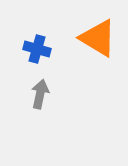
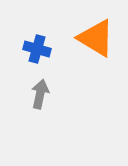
orange triangle: moved 2 px left
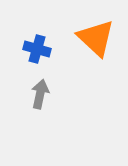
orange triangle: rotated 12 degrees clockwise
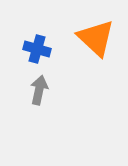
gray arrow: moved 1 px left, 4 px up
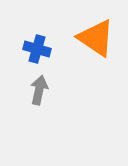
orange triangle: rotated 9 degrees counterclockwise
